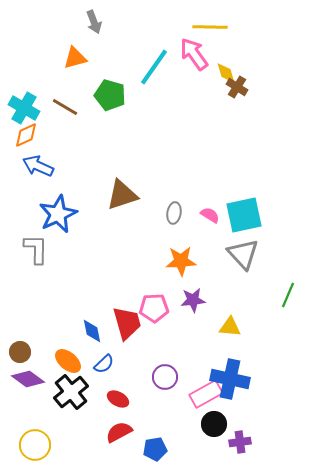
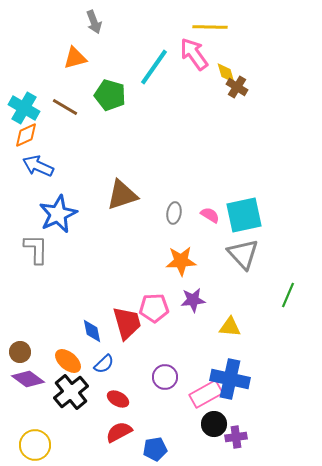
purple cross: moved 4 px left, 5 px up
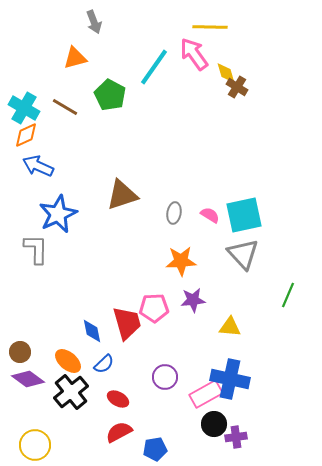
green pentagon: rotated 12 degrees clockwise
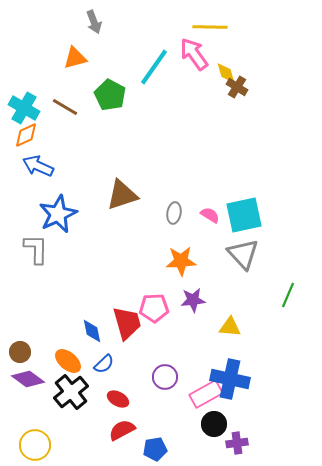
red semicircle: moved 3 px right, 2 px up
purple cross: moved 1 px right, 6 px down
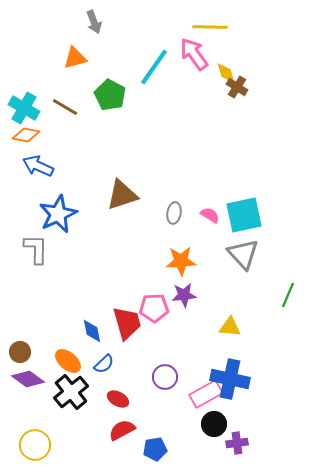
orange diamond: rotated 36 degrees clockwise
purple star: moved 9 px left, 5 px up
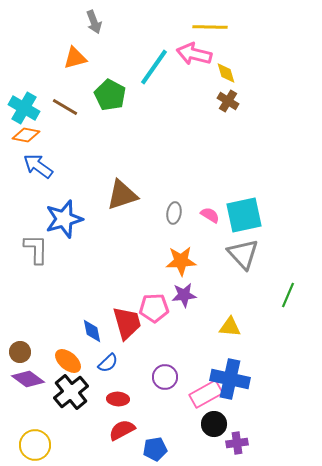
pink arrow: rotated 40 degrees counterclockwise
brown cross: moved 9 px left, 14 px down
blue arrow: rotated 12 degrees clockwise
blue star: moved 6 px right, 5 px down; rotated 9 degrees clockwise
blue semicircle: moved 4 px right, 1 px up
red ellipse: rotated 25 degrees counterclockwise
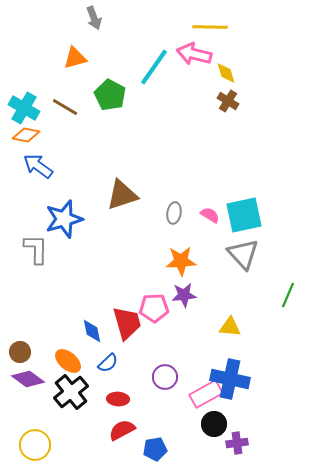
gray arrow: moved 4 px up
